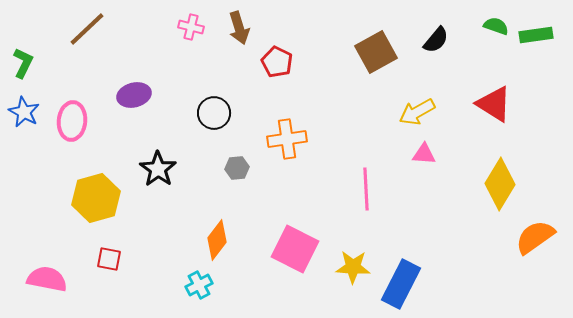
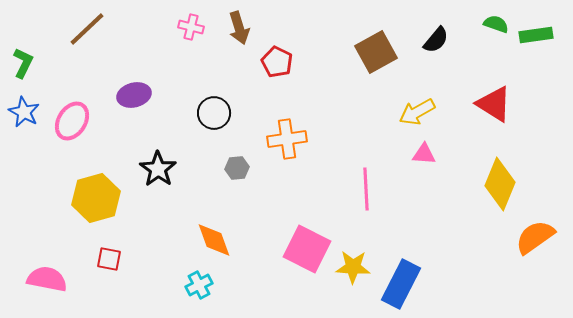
green semicircle: moved 2 px up
pink ellipse: rotated 27 degrees clockwise
yellow diamond: rotated 9 degrees counterclockwise
orange diamond: moved 3 px left; rotated 57 degrees counterclockwise
pink square: moved 12 px right
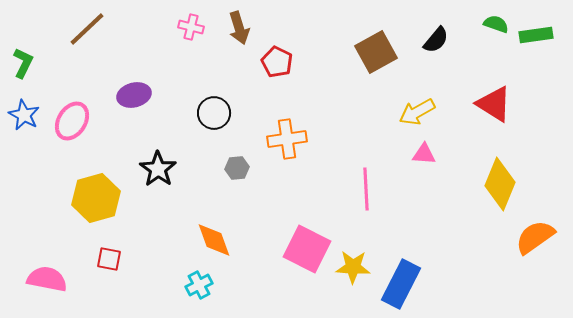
blue star: moved 3 px down
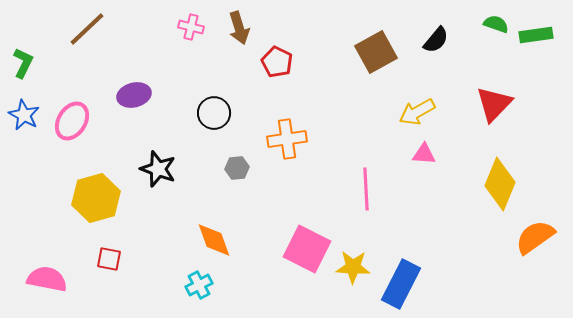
red triangle: rotated 42 degrees clockwise
black star: rotated 15 degrees counterclockwise
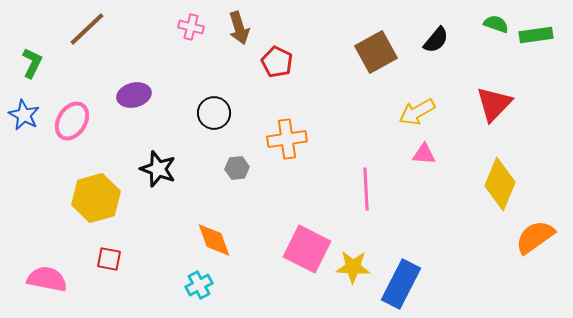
green L-shape: moved 9 px right
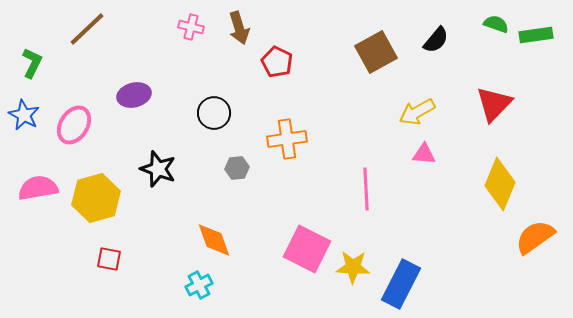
pink ellipse: moved 2 px right, 4 px down
pink semicircle: moved 9 px left, 91 px up; rotated 21 degrees counterclockwise
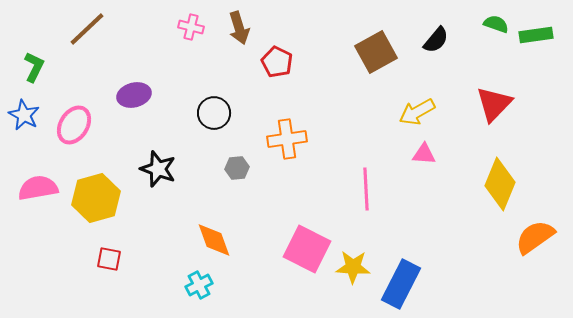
green L-shape: moved 2 px right, 4 px down
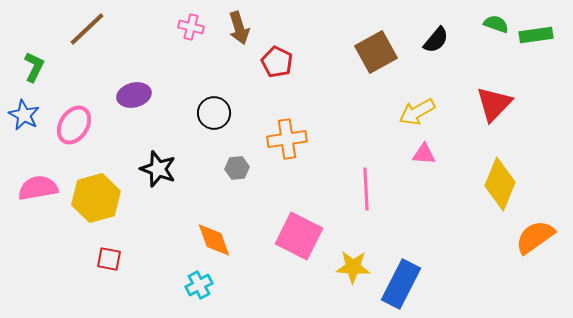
pink square: moved 8 px left, 13 px up
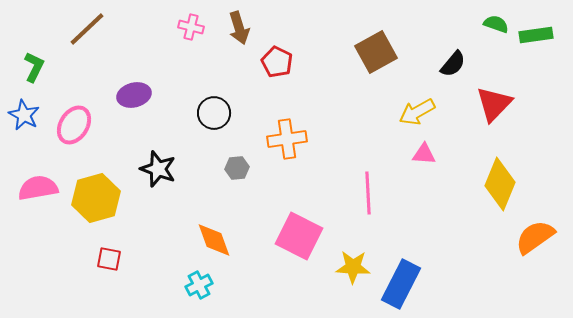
black semicircle: moved 17 px right, 24 px down
pink line: moved 2 px right, 4 px down
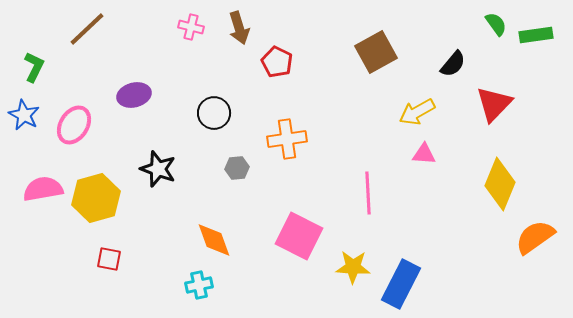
green semicircle: rotated 35 degrees clockwise
pink semicircle: moved 5 px right, 1 px down
cyan cross: rotated 16 degrees clockwise
